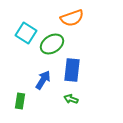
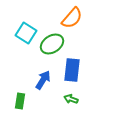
orange semicircle: rotated 30 degrees counterclockwise
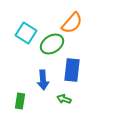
orange semicircle: moved 5 px down
blue arrow: rotated 144 degrees clockwise
green arrow: moved 7 px left
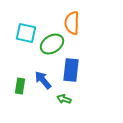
orange semicircle: rotated 140 degrees clockwise
cyan square: rotated 20 degrees counterclockwise
blue rectangle: moved 1 px left
blue arrow: rotated 144 degrees clockwise
green rectangle: moved 15 px up
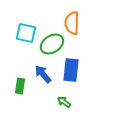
blue arrow: moved 6 px up
green arrow: moved 3 px down; rotated 16 degrees clockwise
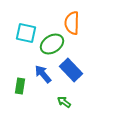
blue rectangle: rotated 50 degrees counterclockwise
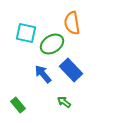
orange semicircle: rotated 10 degrees counterclockwise
green rectangle: moved 2 px left, 19 px down; rotated 49 degrees counterclockwise
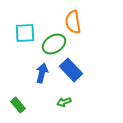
orange semicircle: moved 1 px right, 1 px up
cyan square: moved 1 px left; rotated 15 degrees counterclockwise
green ellipse: moved 2 px right
blue arrow: moved 1 px left, 1 px up; rotated 54 degrees clockwise
green arrow: rotated 56 degrees counterclockwise
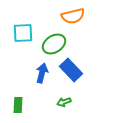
orange semicircle: moved 6 px up; rotated 95 degrees counterclockwise
cyan square: moved 2 px left
green rectangle: rotated 42 degrees clockwise
